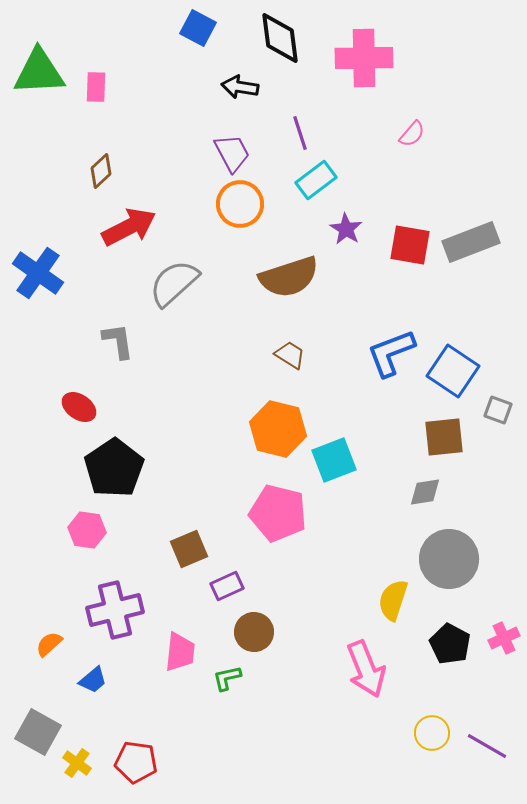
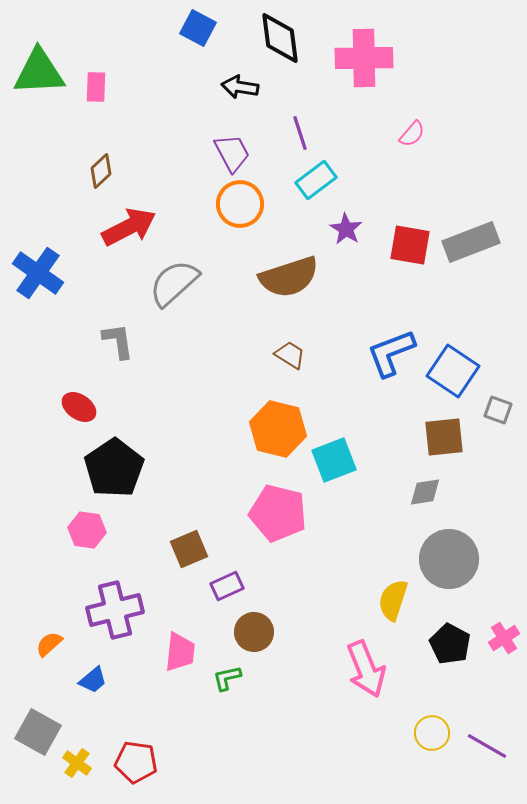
pink cross at (504, 638): rotated 8 degrees counterclockwise
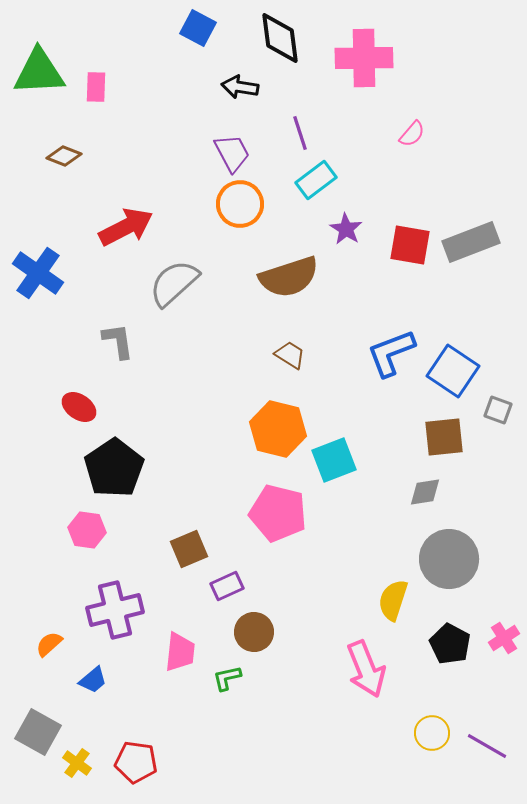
brown diamond at (101, 171): moved 37 px left, 15 px up; rotated 64 degrees clockwise
red arrow at (129, 227): moved 3 px left
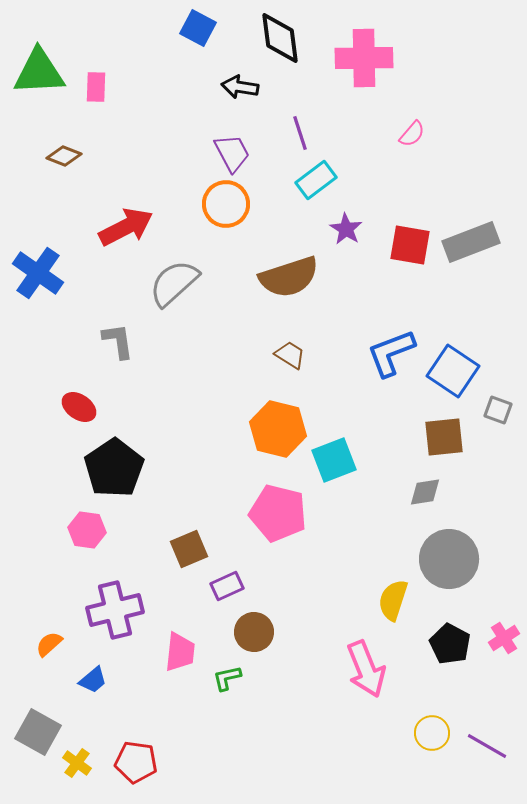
orange circle at (240, 204): moved 14 px left
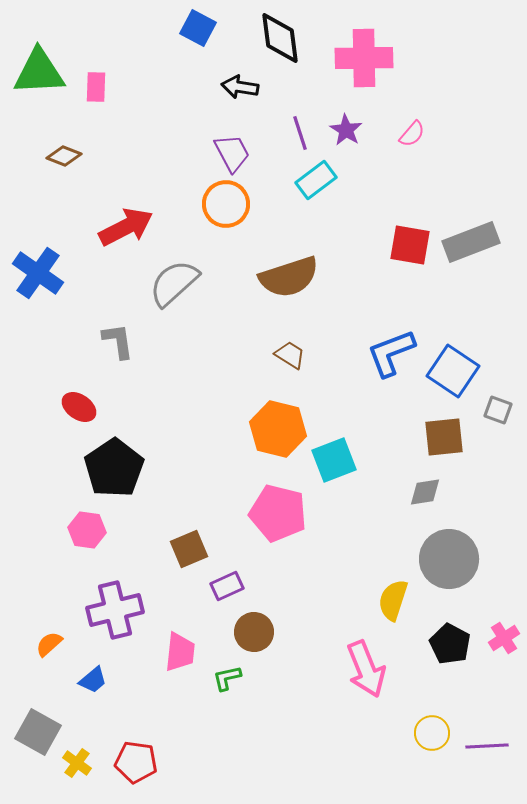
purple star at (346, 229): moved 99 px up
purple line at (487, 746): rotated 33 degrees counterclockwise
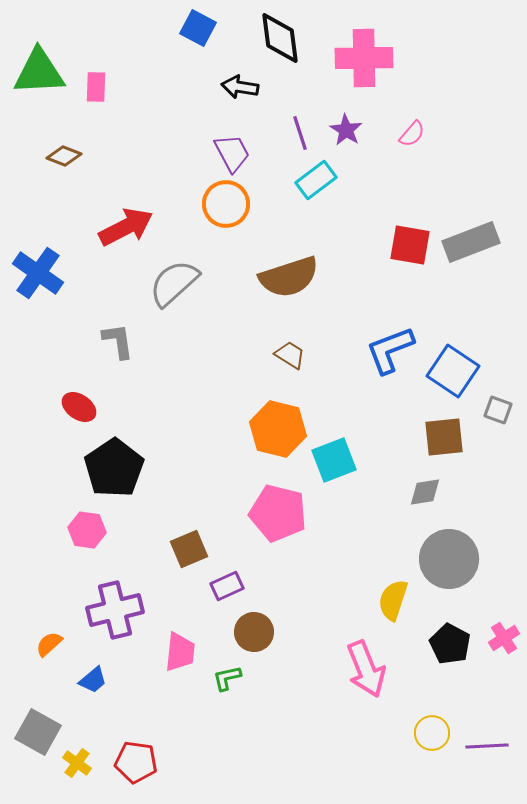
blue L-shape at (391, 353): moved 1 px left, 3 px up
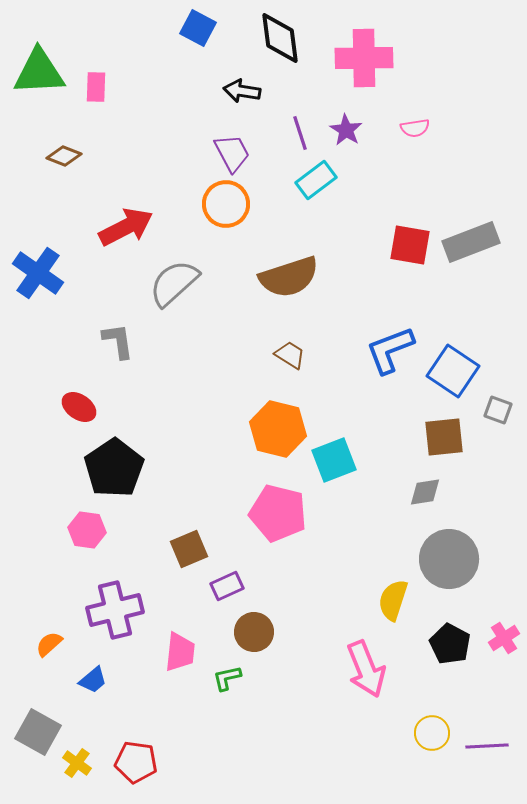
black arrow at (240, 87): moved 2 px right, 4 px down
pink semicircle at (412, 134): moved 3 px right, 6 px up; rotated 40 degrees clockwise
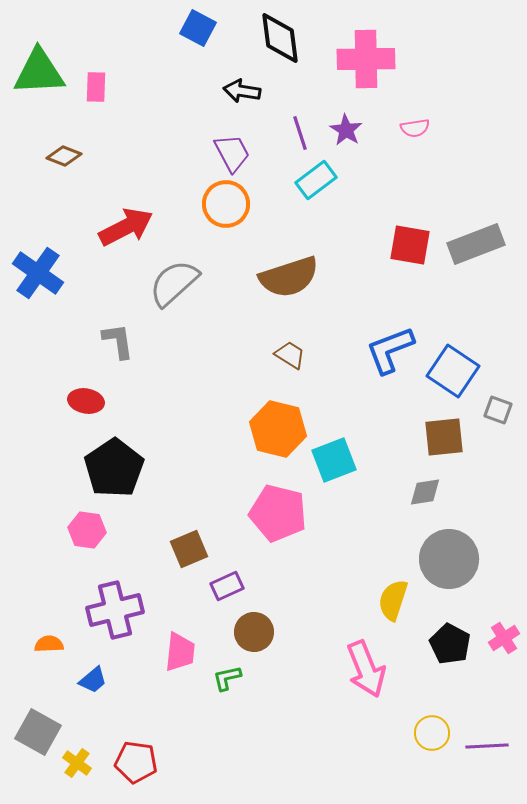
pink cross at (364, 58): moved 2 px right, 1 px down
gray rectangle at (471, 242): moved 5 px right, 2 px down
red ellipse at (79, 407): moved 7 px right, 6 px up; rotated 24 degrees counterclockwise
orange semicircle at (49, 644): rotated 40 degrees clockwise
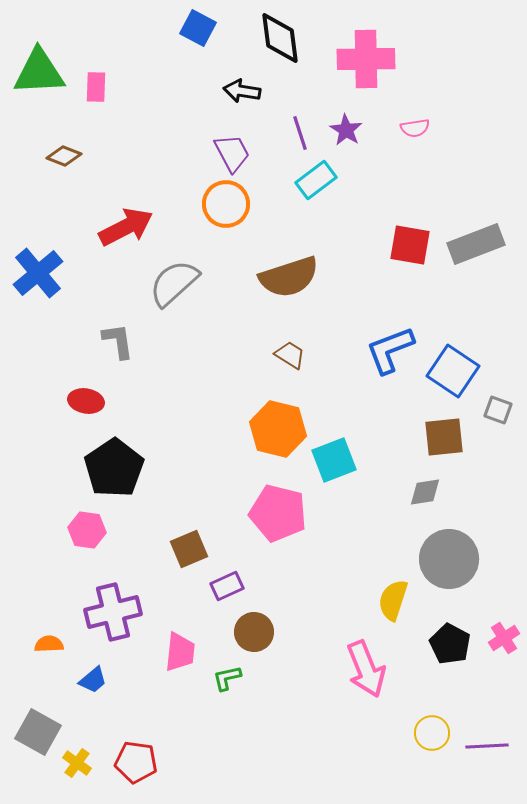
blue cross at (38, 273): rotated 15 degrees clockwise
purple cross at (115, 610): moved 2 px left, 2 px down
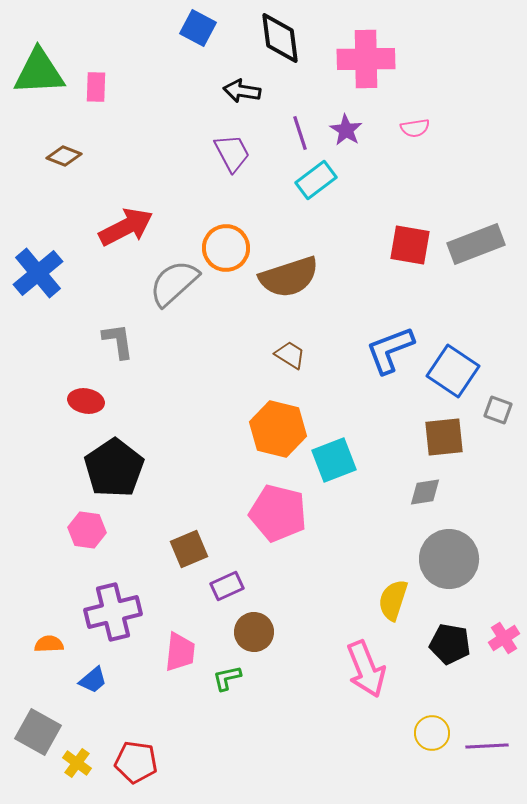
orange circle at (226, 204): moved 44 px down
black pentagon at (450, 644): rotated 18 degrees counterclockwise
